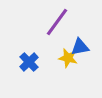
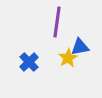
purple line: rotated 28 degrees counterclockwise
yellow star: rotated 30 degrees clockwise
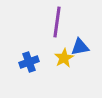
yellow star: moved 4 px left
blue cross: rotated 24 degrees clockwise
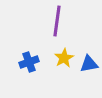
purple line: moved 1 px up
blue triangle: moved 9 px right, 17 px down
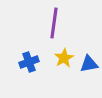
purple line: moved 3 px left, 2 px down
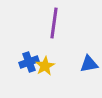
yellow star: moved 19 px left, 8 px down
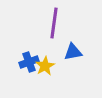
blue triangle: moved 16 px left, 12 px up
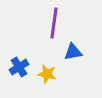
blue cross: moved 10 px left, 5 px down; rotated 12 degrees counterclockwise
yellow star: moved 2 px right, 8 px down; rotated 30 degrees counterclockwise
